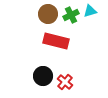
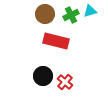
brown circle: moved 3 px left
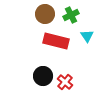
cyan triangle: moved 3 px left, 25 px down; rotated 48 degrees counterclockwise
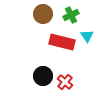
brown circle: moved 2 px left
red rectangle: moved 6 px right, 1 px down
